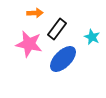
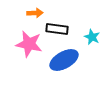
black rectangle: rotated 60 degrees clockwise
blue ellipse: moved 1 px right, 1 px down; rotated 16 degrees clockwise
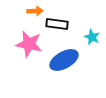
orange arrow: moved 2 px up
black rectangle: moved 5 px up
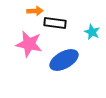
black rectangle: moved 2 px left, 1 px up
cyan star: moved 5 px up
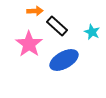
black rectangle: moved 2 px right, 3 px down; rotated 35 degrees clockwise
pink star: rotated 24 degrees clockwise
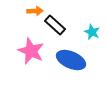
black rectangle: moved 2 px left, 1 px up
pink star: moved 2 px right, 7 px down; rotated 12 degrees counterclockwise
blue ellipse: moved 7 px right; rotated 52 degrees clockwise
